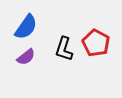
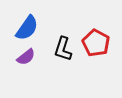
blue semicircle: moved 1 px right, 1 px down
black L-shape: moved 1 px left
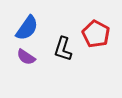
red pentagon: moved 9 px up
purple semicircle: rotated 72 degrees clockwise
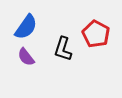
blue semicircle: moved 1 px left, 1 px up
purple semicircle: rotated 18 degrees clockwise
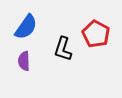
purple semicircle: moved 2 px left, 4 px down; rotated 36 degrees clockwise
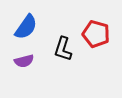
red pentagon: rotated 12 degrees counterclockwise
purple semicircle: rotated 102 degrees counterclockwise
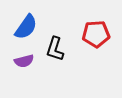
red pentagon: rotated 20 degrees counterclockwise
black L-shape: moved 8 px left
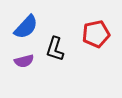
blue semicircle: rotated 8 degrees clockwise
red pentagon: rotated 8 degrees counterclockwise
